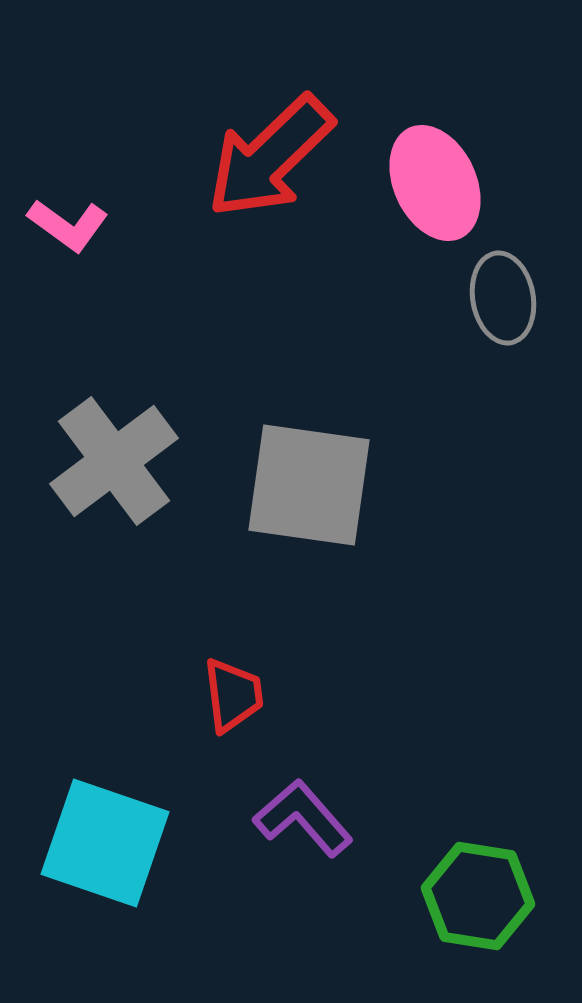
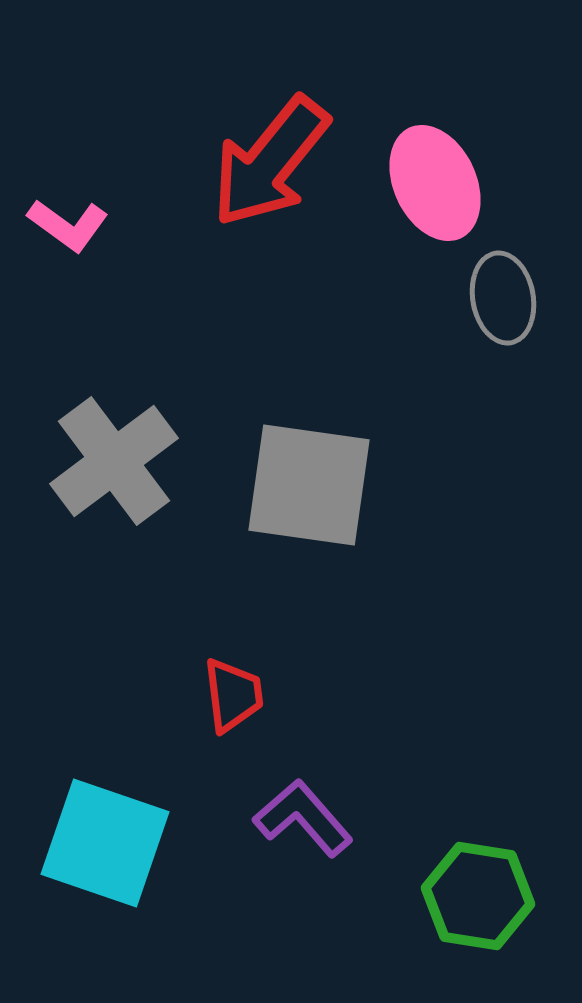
red arrow: moved 5 px down; rotated 7 degrees counterclockwise
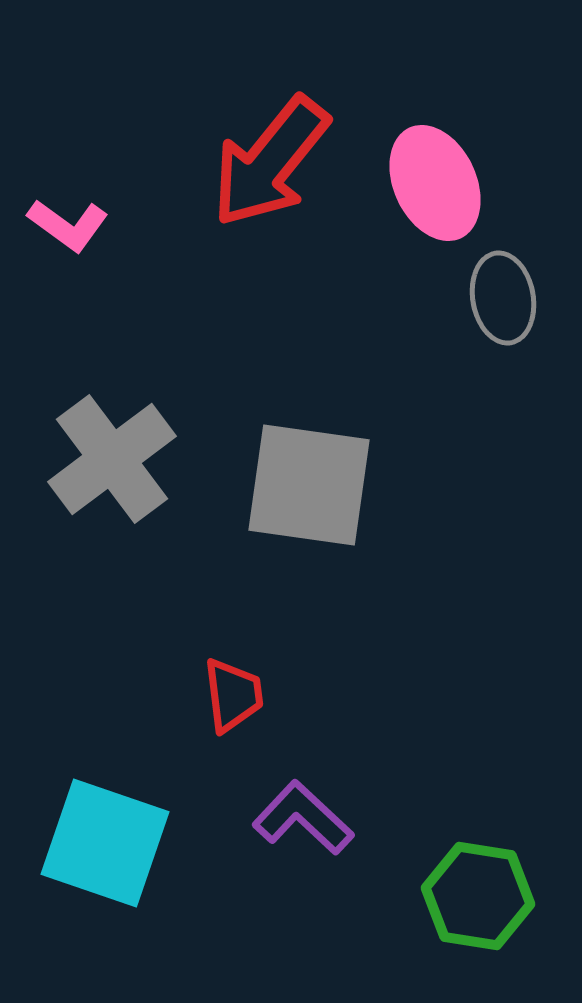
gray cross: moved 2 px left, 2 px up
purple L-shape: rotated 6 degrees counterclockwise
